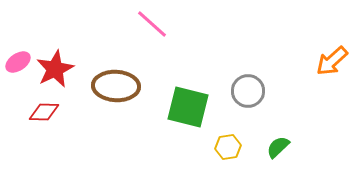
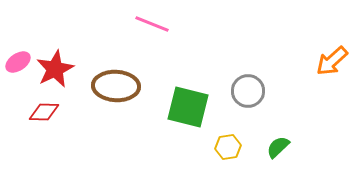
pink line: rotated 20 degrees counterclockwise
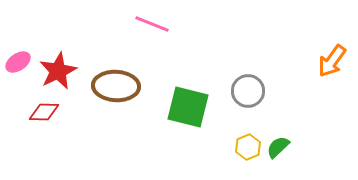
orange arrow: rotated 12 degrees counterclockwise
red star: moved 3 px right, 2 px down
yellow hexagon: moved 20 px right; rotated 15 degrees counterclockwise
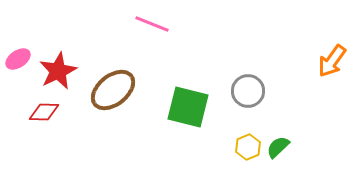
pink ellipse: moved 3 px up
brown ellipse: moved 3 px left, 4 px down; rotated 42 degrees counterclockwise
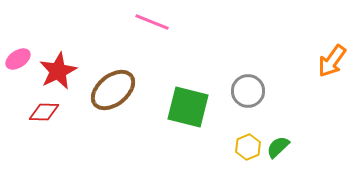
pink line: moved 2 px up
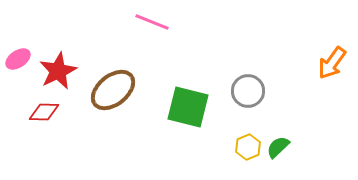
orange arrow: moved 2 px down
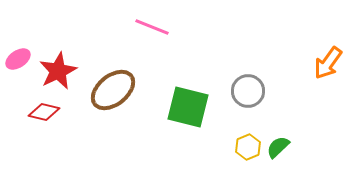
pink line: moved 5 px down
orange arrow: moved 4 px left
red diamond: rotated 12 degrees clockwise
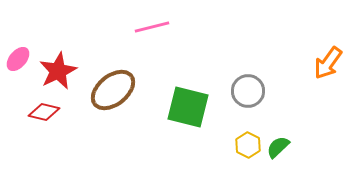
pink line: rotated 36 degrees counterclockwise
pink ellipse: rotated 15 degrees counterclockwise
yellow hexagon: moved 2 px up; rotated 10 degrees counterclockwise
